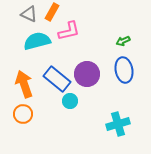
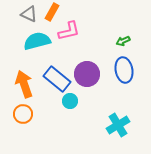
cyan cross: moved 1 px down; rotated 15 degrees counterclockwise
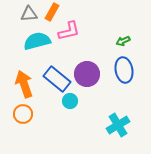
gray triangle: rotated 30 degrees counterclockwise
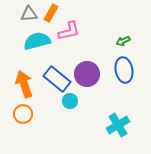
orange rectangle: moved 1 px left, 1 px down
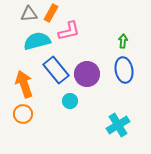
green arrow: rotated 120 degrees clockwise
blue rectangle: moved 1 px left, 9 px up; rotated 12 degrees clockwise
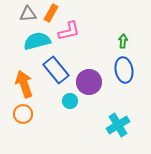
gray triangle: moved 1 px left
purple circle: moved 2 px right, 8 px down
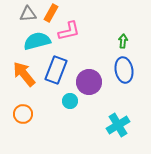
blue rectangle: rotated 60 degrees clockwise
orange arrow: moved 10 px up; rotated 20 degrees counterclockwise
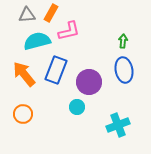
gray triangle: moved 1 px left, 1 px down
cyan circle: moved 7 px right, 6 px down
cyan cross: rotated 10 degrees clockwise
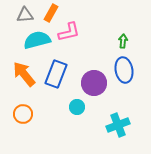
gray triangle: moved 2 px left
pink L-shape: moved 1 px down
cyan semicircle: moved 1 px up
blue rectangle: moved 4 px down
purple circle: moved 5 px right, 1 px down
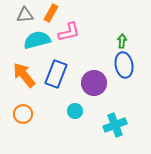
green arrow: moved 1 px left
blue ellipse: moved 5 px up
orange arrow: moved 1 px down
cyan circle: moved 2 px left, 4 px down
cyan cross: moved 3 px left
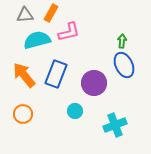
blue ellipse: rotated 15 degrees counterclockwise
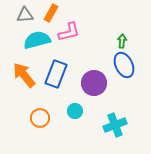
orange circle: moved 17 px right, 4 px down
